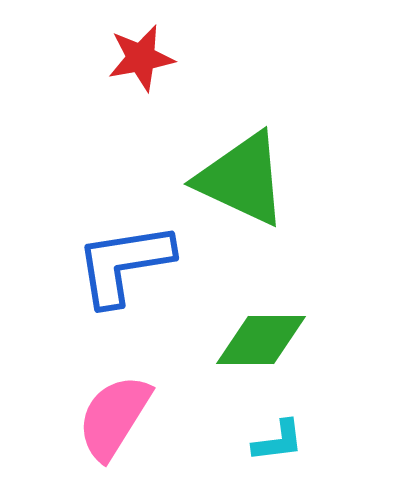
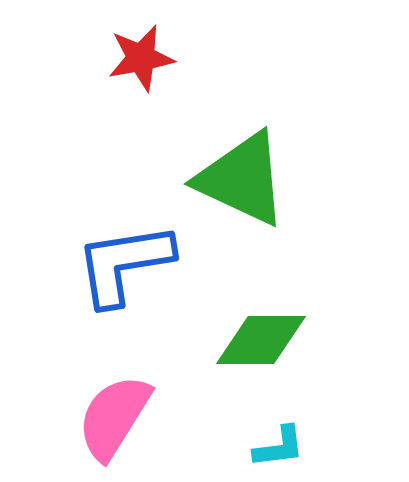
cyan L-shape: moved 1 px right, 6 px down
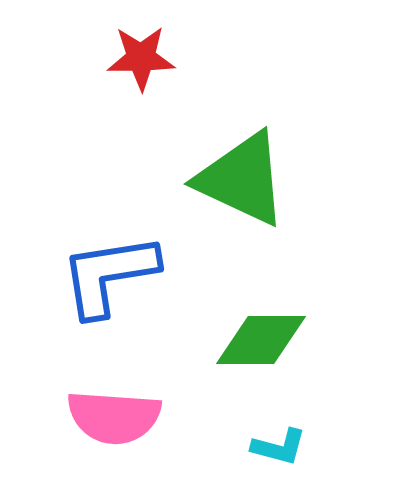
red star: rotated 10 degrees clockwise
blue L-shape: moved 15 px left, 11 px down
pink semicircle: rotated 118 degrees counterclockwise
cyan L-shape: rotated 22 degrees clockwise
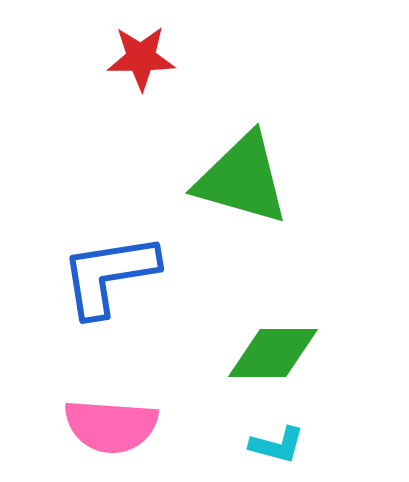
green triangle: rotated 9 degrees counterclockwise
green diamond: moved 12 px right, 13 px down
pink semicircle: moved 3 px left, 9 px down
cyan L-shape: moved 2 px left, 2 px up
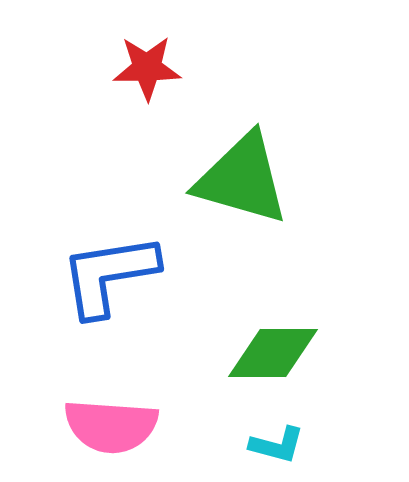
red star: moved 6 px right, 10 px down
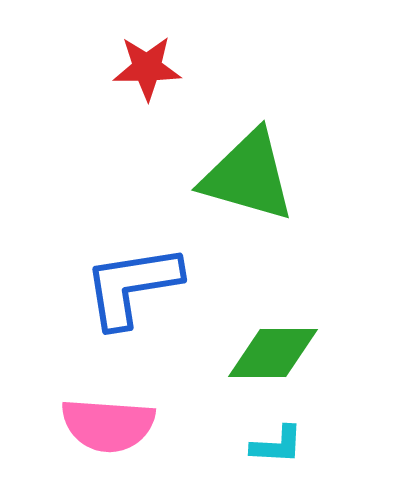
green triangle: moved 6 px right, 3 px up
blue L-shape: moved 23 px right, 11 px down
pink semicircle: moved 3 px left, 1 px up
cyan L-shape: rotated 12 degrees counterclockwise
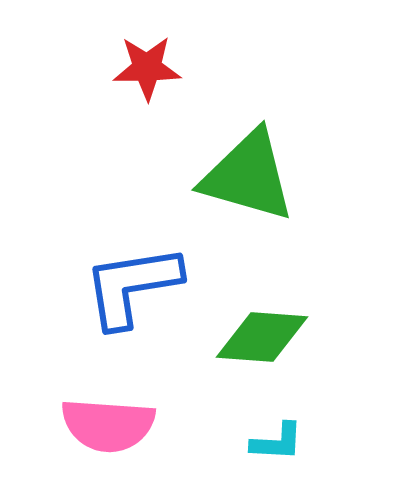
green diamond: moved 11 px left, 16 px up; rotated 4 degrees clockwise
cyan L-shape: moved 3 px up
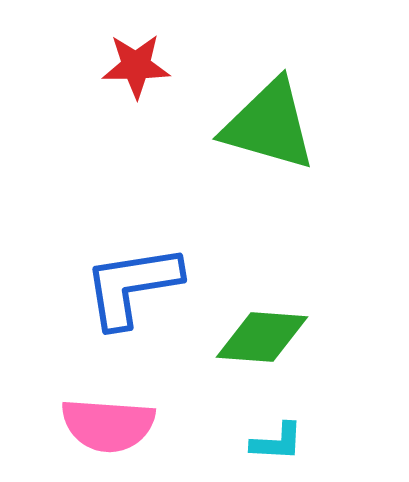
red star: moved 11 px left, 2 px up
green triangle: moved 21 px right, 51 px up
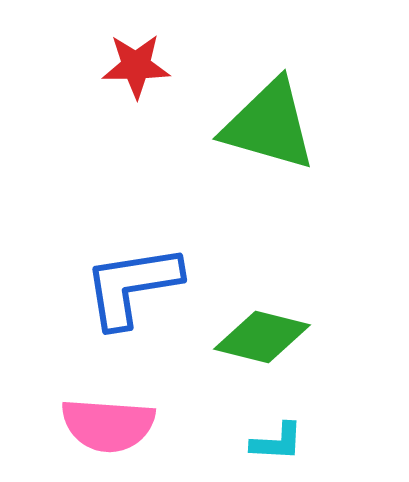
green diamond: rotated 10 degrees clockwise
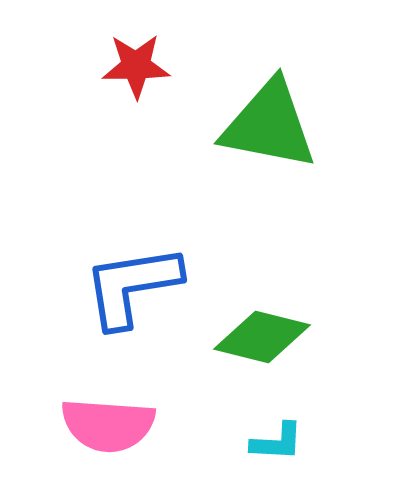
green triangle: rotated 5 degrees counterclockwise
